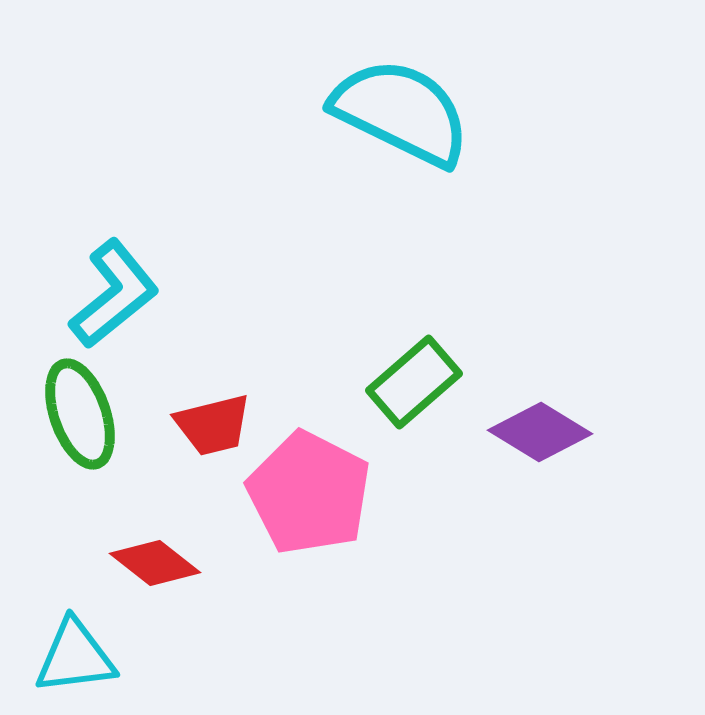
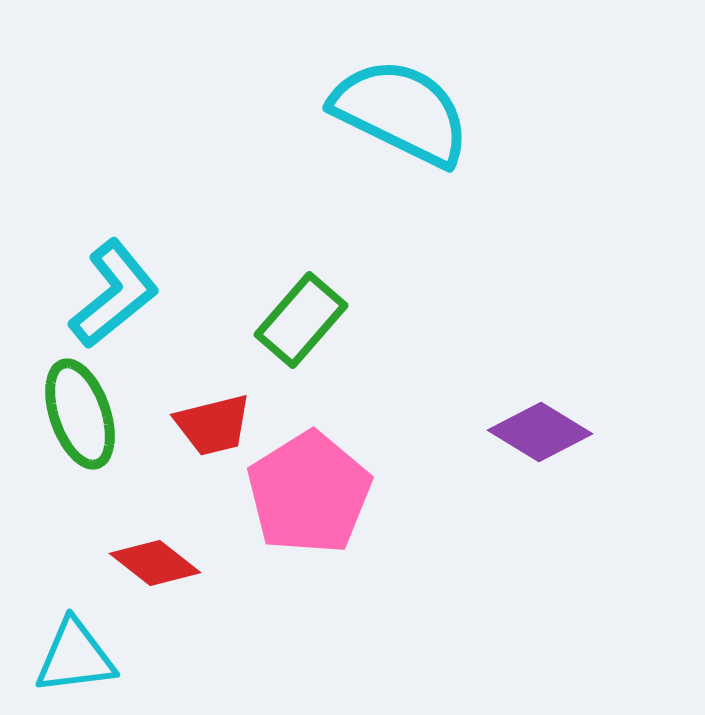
green rectangle: moved 113 px left, 62 px up; rotated 8 degrees counterclockwise
pink pentagon: rotated 13 degrees clockwise
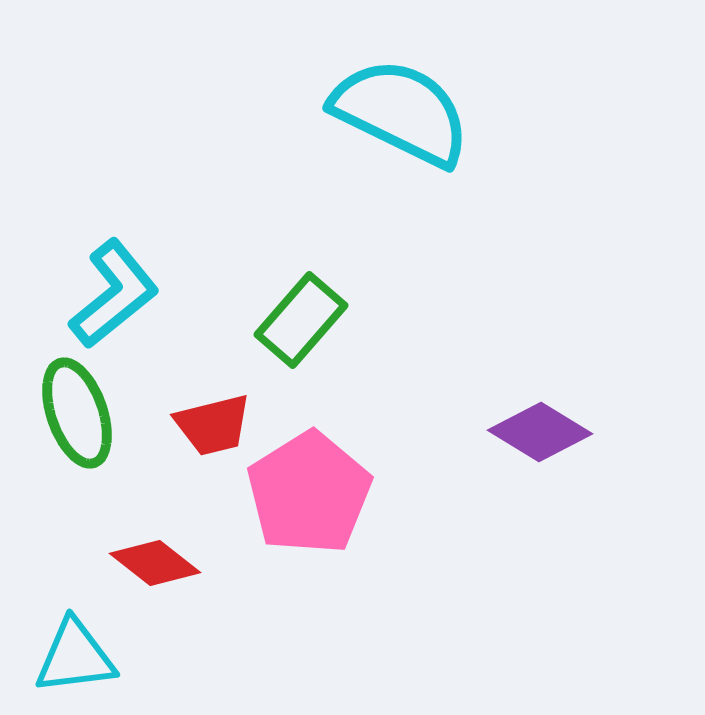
green ellipse: moved 3 px left, 1 px up
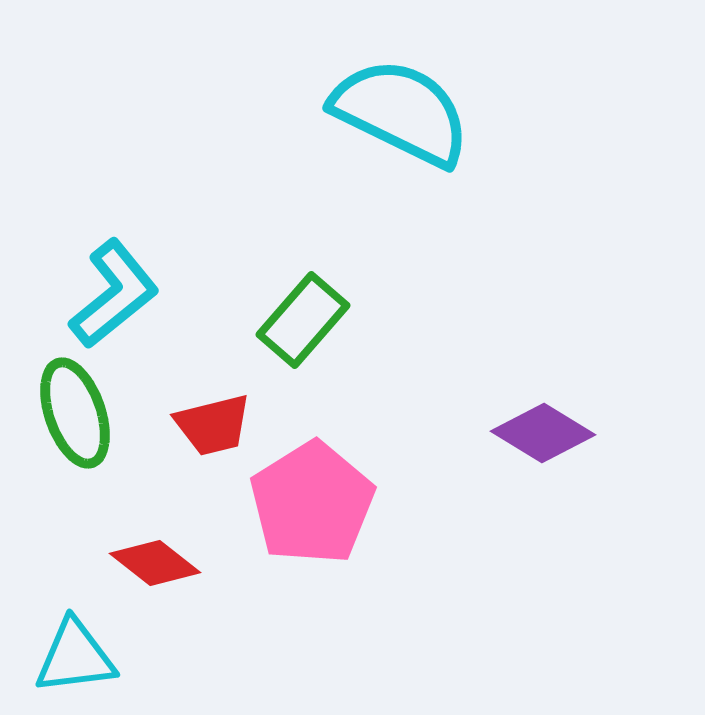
green rectangle: moved 2 px right
green ellipse: moved 2 px left
purple diamond: moved 3 px right, 1 px down
pink pentagon: moved 3 px right, 10 px down
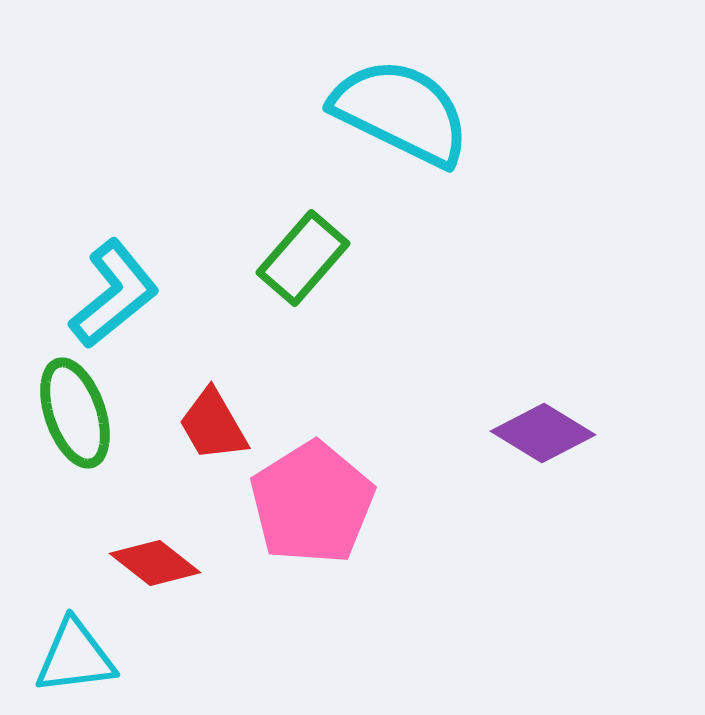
green rectangle: moved 62 px up
red trapezoid: rotated 74 degrees clockwise
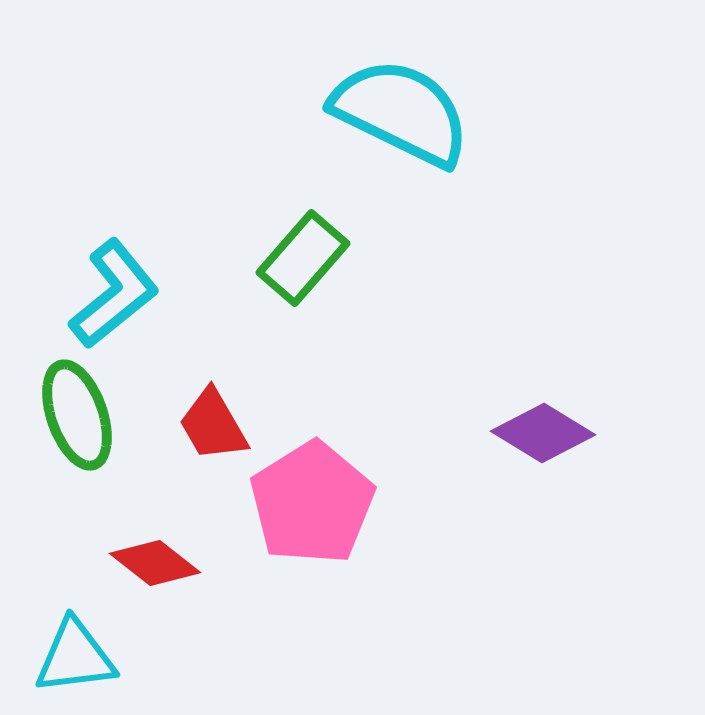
green ellipse: moved 2 px right, 2 px down
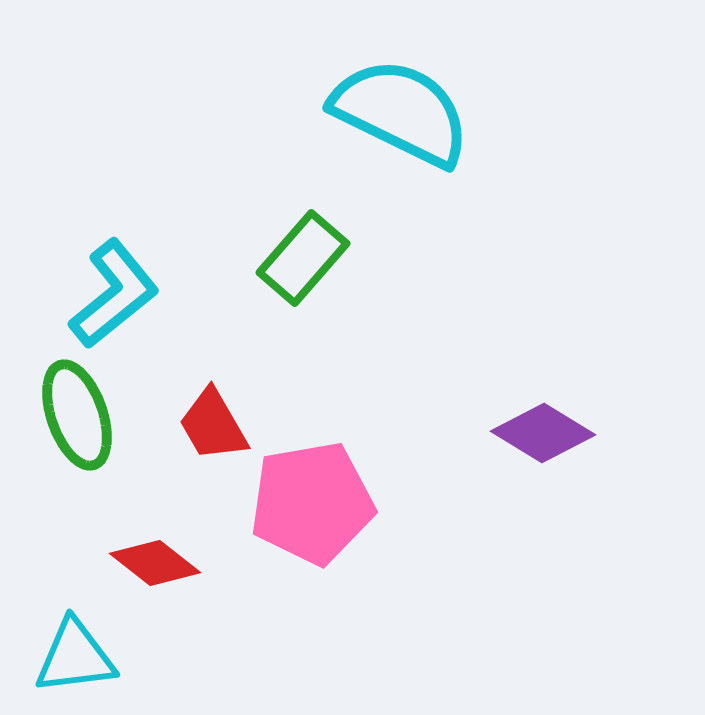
pink pentagon: rotated 22 degrees clockwise
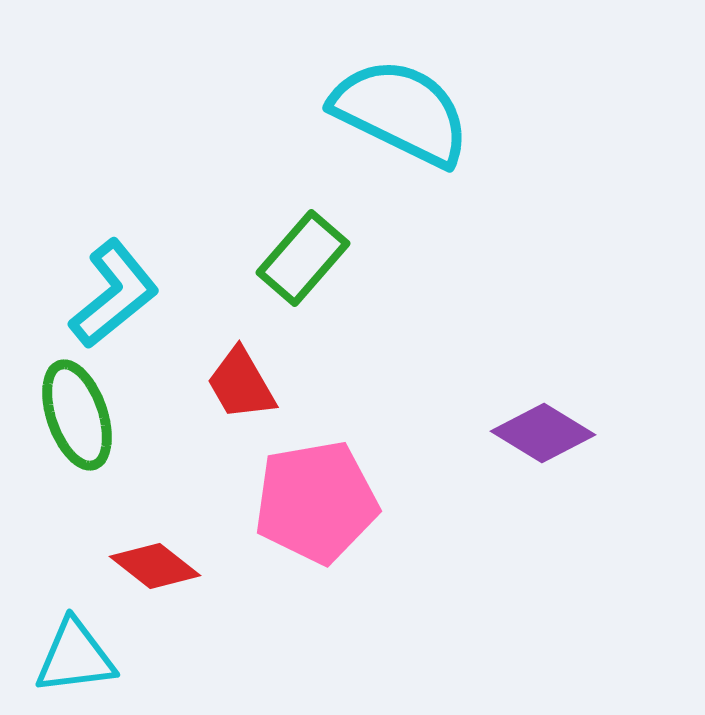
red trapezoid: moved 28 px right, 41 px up
pink pentagon: moved 4 px right, 1 px up
red diamond: moved 3 px down
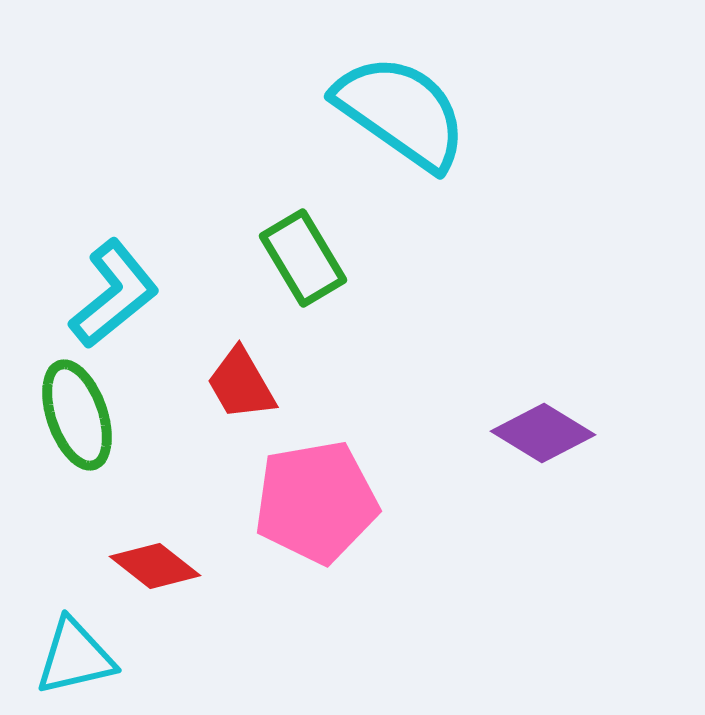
cyan semicircle: rotated 9 degrees clockwise
green rectangle: rotated 72 degrees counterclockwise
cyan triangle: rotated 6 degrees counterclockwise
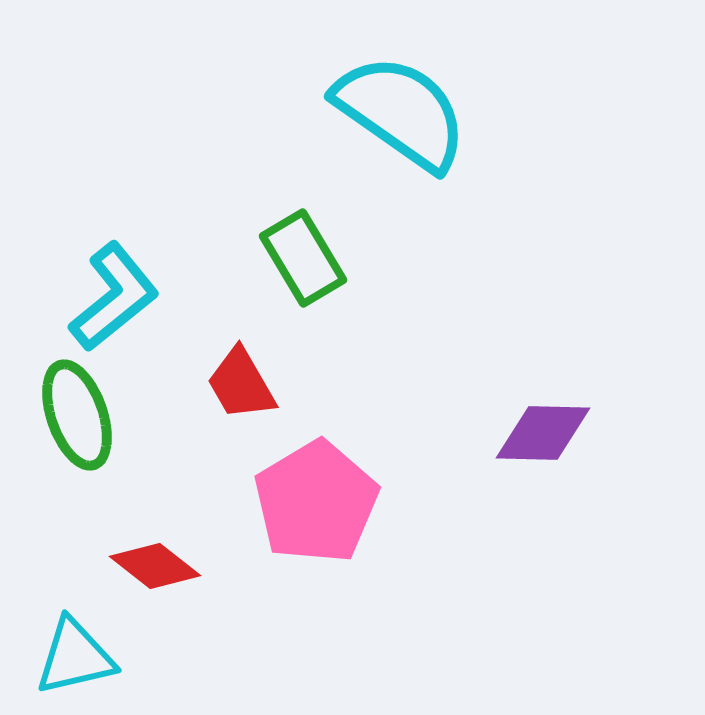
cyan L-shape: moved 3 px down
purple diamond: rotated 30 degrees counterclockwise
pink pentagon: rotated 21 degrees counterclockwise
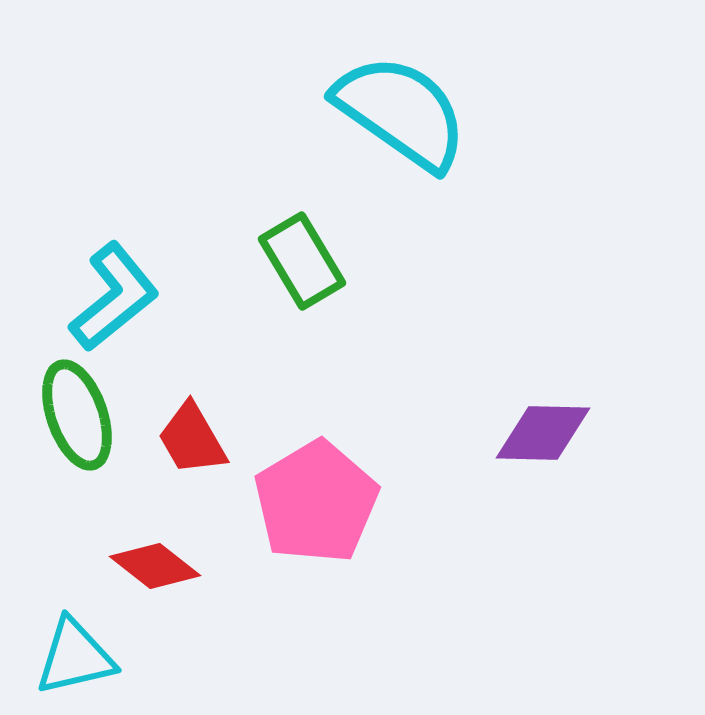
green rectangle: moved 1 px left, 3 px down
red trapezoid: moved 49 px left, 55 px down
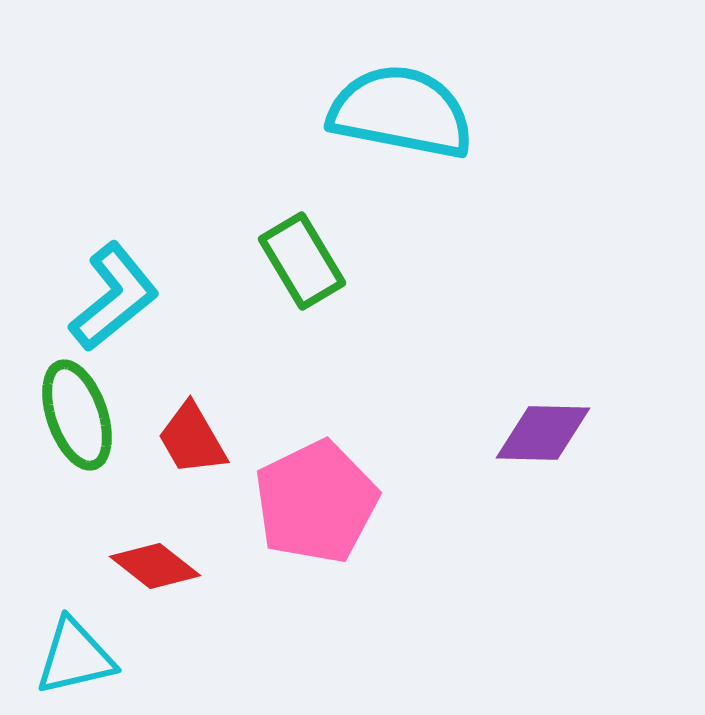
cyan semicircle: rotated 24 degrees counterclockwise
pink pentagon: rotated 5 degrees clockwise
